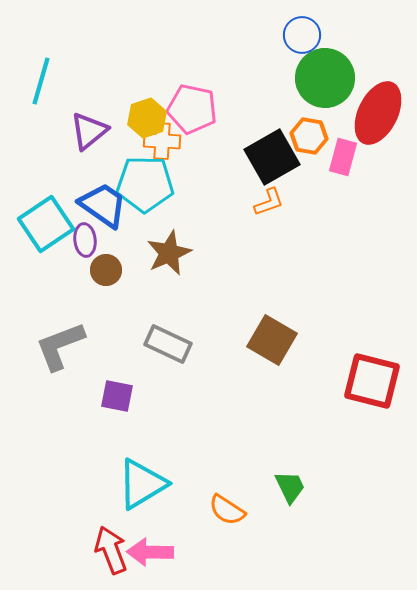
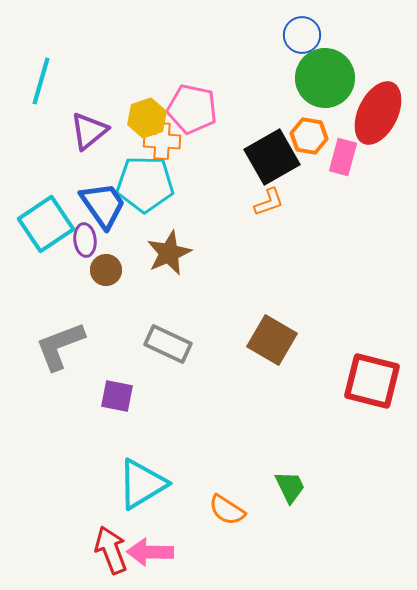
blue trapezoid: rotated 20 degrees clockwise
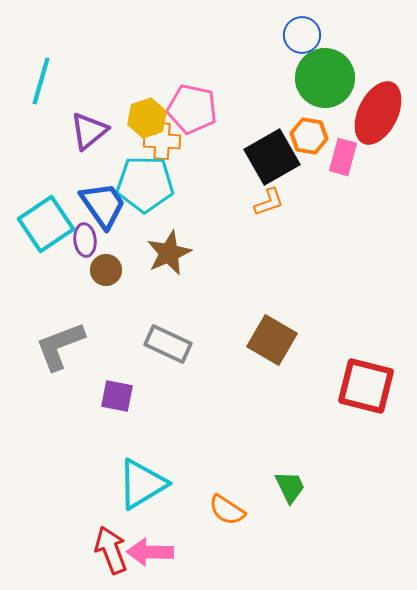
red square: moved 6 px left, 5 px down
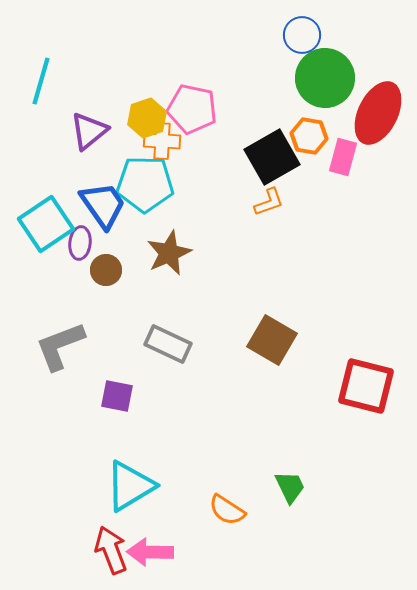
purple ellipse: moved 5 px left, 3 px down; rotated 12 degrees clockwise
cyan triangle: moved 12 px left, 2 px down
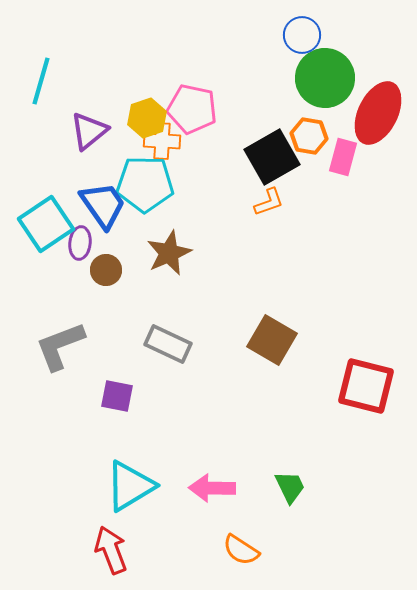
orange semicircle: moved 14 px right, 40 px down
pink arrow: moved 62 px right, 64 px up
